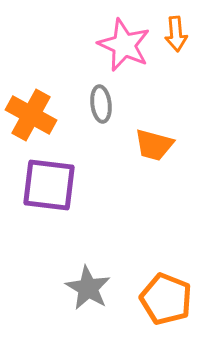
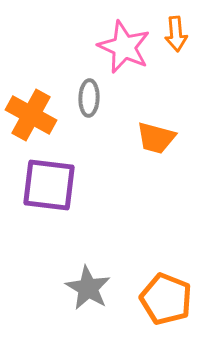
pink star: moved 2 px down
gray ellipse: moved 12 px left, 6 px up; rotated 9 degrees clockwise
orange trapezoid: moved 2 px right, 7 px up
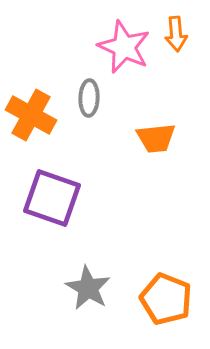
orange trapezoid: rotated 21 degrees counterclockwise
purple square: moved 3 px right, 13 px down; rotated 12 degrees clockwise
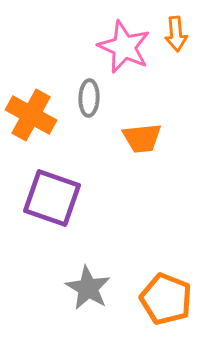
orange trapezoid: moved 14 px left
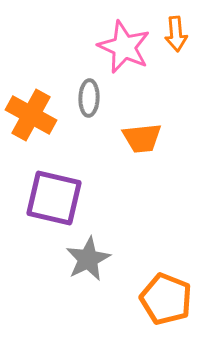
purple square: moved 2 px right; rotated 6 degrees counterclockwise
gray star: moved 29 px up; rotated 15 degrees clockwise
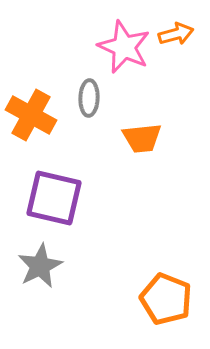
orange arrow: rotated 100 degrees counterclockwise
gray star: moved 48 px left, 7 px down
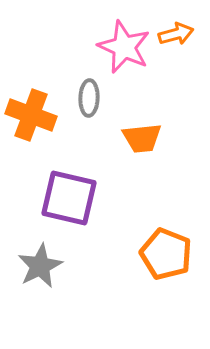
orange cross: rotated 9 degrees counterclockwise
purple square: moved 15 px right
orange pentagon: moved 45 px up
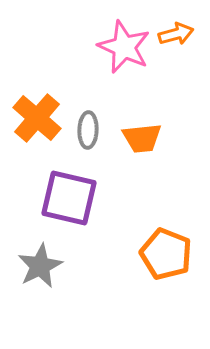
gray ellipse: moved 1 px left, 32 px down
orange cross: moved 6 px right, 3 px down; rotated 21 degrees clockwise
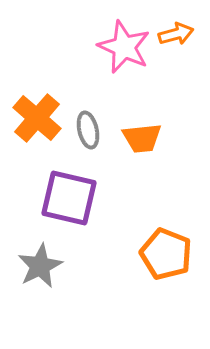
gray ellipse: rotated 15 degrees counterclockwise
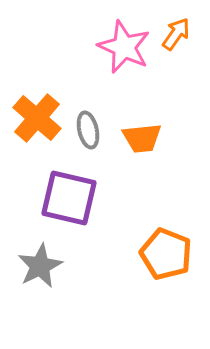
orange arrow: rotated 40 degrees counterclockwise
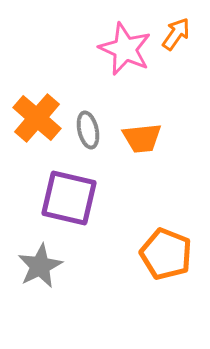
pink star: moved 1 px right, 2 px down
